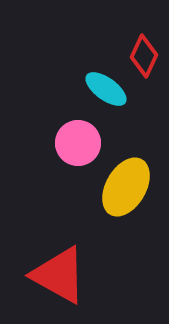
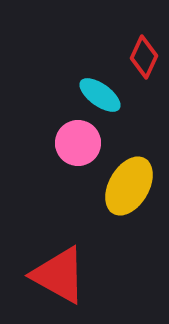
red diamond: moved 1 px down
cyan ellipse: moved 6 px left, 6 px down
yellow ellipse: moved 3 px right, 1 px up
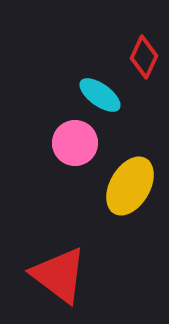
pink circle: moved 3 px left
yellow ellipse: moved 1 px right
red triangle: rotated 8 degrees clockwise
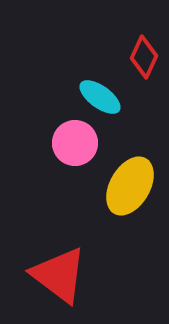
cyan ellipse: moved 2 px down
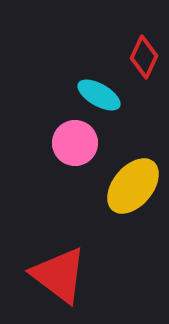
cyan ellipse: moved 1 px left, 2 px up; rotated 6 degrees counterclockwise
yellow ellipse: moved 3 px right; rotated 10 degrees clockwise
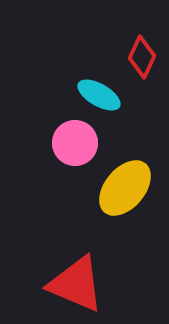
red diamond: moved 2 px left
yellow ellipse: moved 8 px left, 2 px down
red triangle: moved 17 px right, 9 px down; rotated 14 degrees counterclockwise
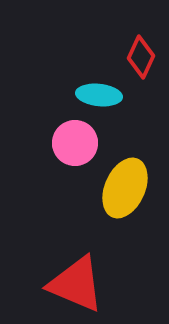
red diamond: moved 1 px left
cyan ellipse: rotated 24 degrees counterclockwise
yellow ellipse: rotated 16 degrees counterclockwise
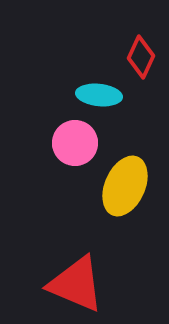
yellow ellipse: moved 2 px up
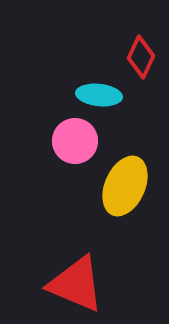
pink circle: moved 2 px up
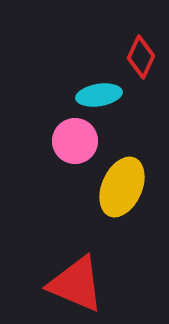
cyan ellipse: rotated 15 degrees counterclockwise
yellow ellipse: moved 3 px left, 1 px down
